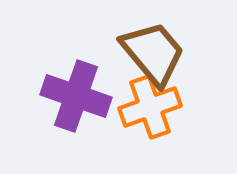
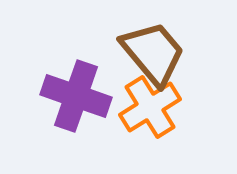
orange cross: rotated 12 degrees counterclockwise
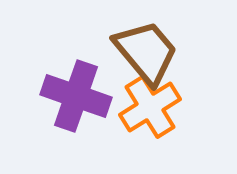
brown trapezoid: moved 7 px left, 1 px up
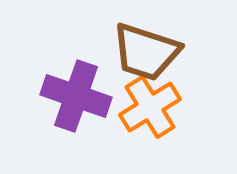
brown trapezoid: rotated 148 degrees clockwise
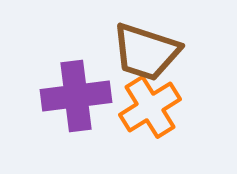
purple cross: rotated 26 degrees counterclockwise
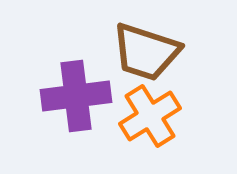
orange cross: moved 9 px down
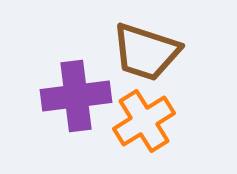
orange cross: moved 6 px left, 5 px down
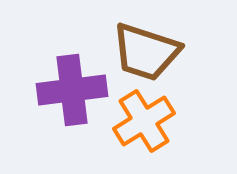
purple cross: moved 4 px left, 6 px up
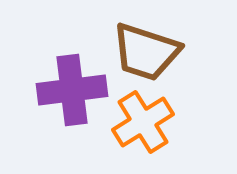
orange cross: moved 1 px left, 1 px down
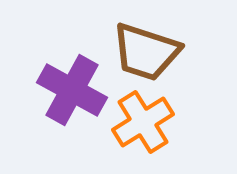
purple cross: rotated 36 degrees clockwise
